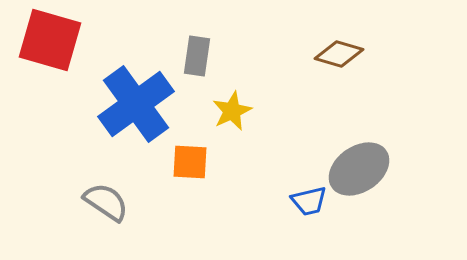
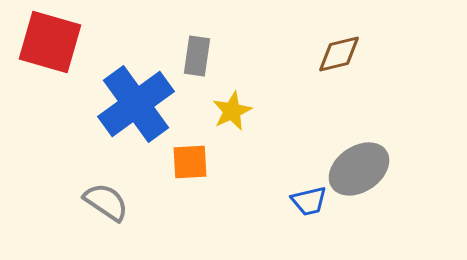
red square: moved 2 px down
brown diamond: rotated 30 degrees counterclockwise
orange square: rotated 6 degrees counterclockwise
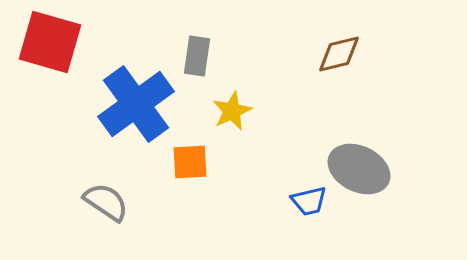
gray ellipse: rotated 60 degrees clockwise
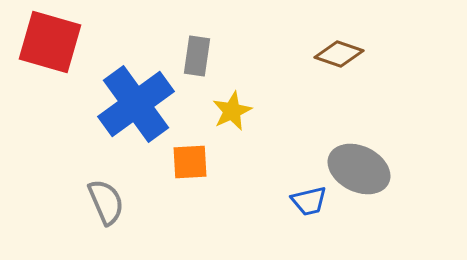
brown diamond: rotated 33 degrees clockwise
gray semicircle: rotated 33 degrees clockwise
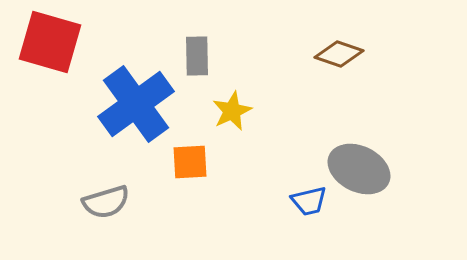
gray rectangle: rotated 9 degrees counterclockwise
gray semicircle: rotated 96 degrees clockwise
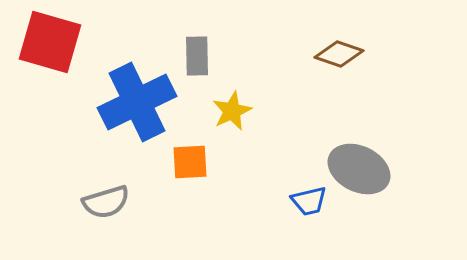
blue cross: moved 1 px right, 2 px up; rotated 10 degrees clockwise
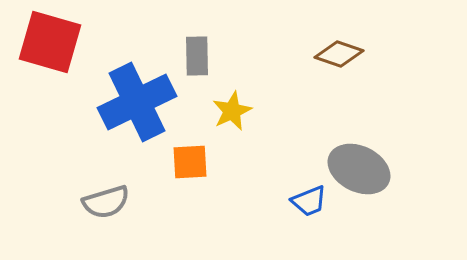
blue trapezoid: rotated 9 degrees counterclockwise
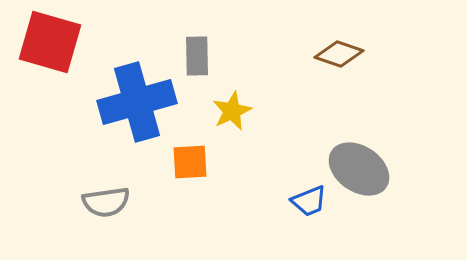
blue cross: rotated 10 degrees clockwise
gray ellipse: rotated 8 degrees clockwise
gray semicircle: rotated 9 degrees clockwise
